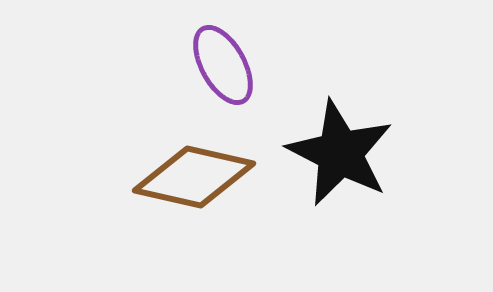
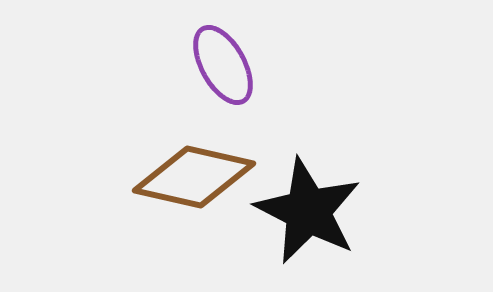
black star: moved 32 px left, 58 px down
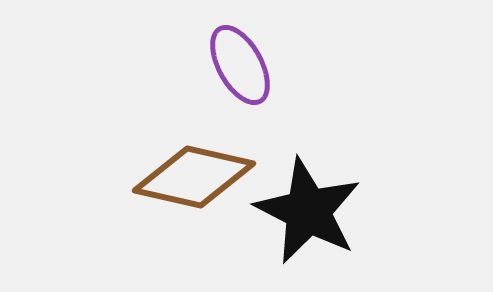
purple ellipse: moved 17 px right
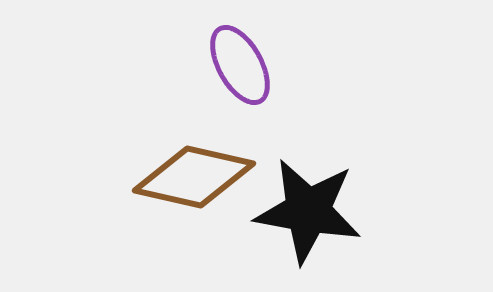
black star: rotated 17 degrees counterclockwise
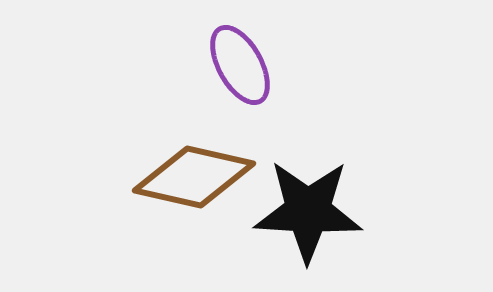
black star: rotated 7 degrees counterclockwise
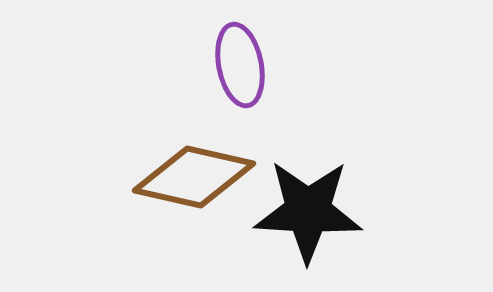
purple ellipse: rotated 18 degrees clockwise
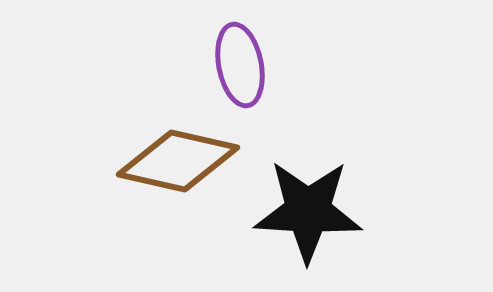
brown diamond: moved 16 px left, 16 px up
